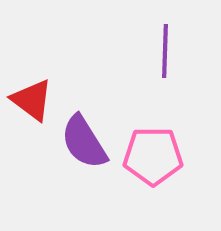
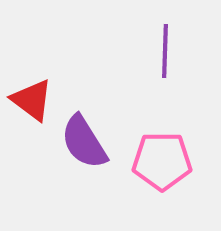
pink pentagon: moved 9 px right, 5 px down
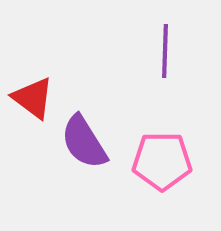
red triangle: moved 1 px right, 2 px up
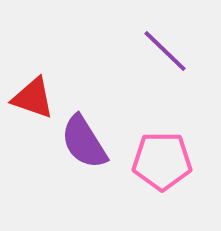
purple line: rotated 48 degrees counterclockwise
red triangle: rotated 18 degrees counterclockwise
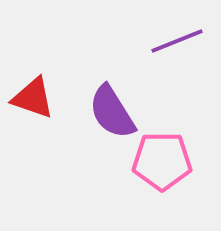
purple line: moved 12 px right, 10 px up; rotated 66 degrees counterclockwise
purple semicircle: moved 28 px right, 30 px up
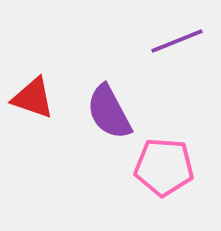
purple semicircle: moved 3 px left; rotated 4 degrees clockwise
pink pentagon: moved 2 px right, 6 px down; rotated 4 degrees clockwise
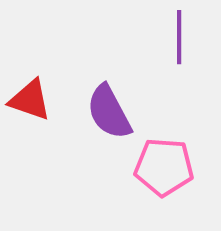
purple line: moved 2 px right, 4 px up; rotated 68 degrees counterclockwise
red triangle: moved 3 px left, 2 px down
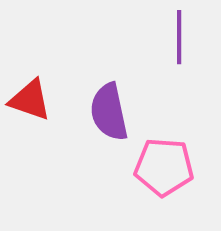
purple semicircle: rotated 16 degrees clockwise
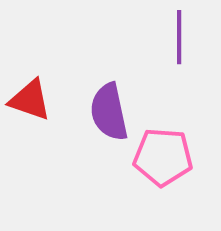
pink pentagon: moved 1 px left, 10 px up
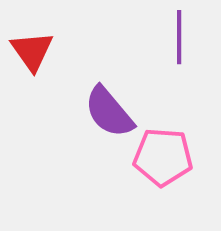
red triangle: moved 2 px right, 49 px up; rotated 36 degrees clockwise
purple semicircle: rotated 28 degrees counterclockwise
